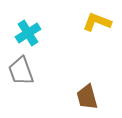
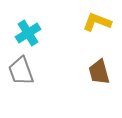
brown trapezoid: moved 12 px right, 25 px up
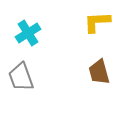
yellow L-shape: rotated 24 degrees counterclockwise
gray trapezoid: moved 6 px down
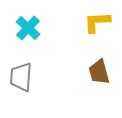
cyan cross: moved 5 px up; rotated 15 degrees counterclockwise
gray trapezoid: rotated 24 degrees clockwise
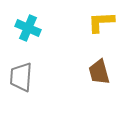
yellow L-shape: moved 4 px right
cyan cross: rotated 20 degrees counterclockwise
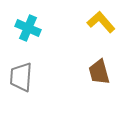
yellow L-shape: rotated 52 degrees clockwise
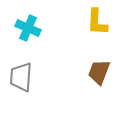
yellow L-shape: moved 4 px left; rotated 136 degrees counterclockwise
brown trapezoid: rotated 36 degrees clockwise
